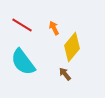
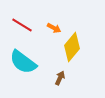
orange arrow: rotated 144 degrees clockwise
cyan semicircle: rotated 16 degrees counterclockwise
brown arrow: moved 5 px left, 4 px down; rotated 64 degrees clockwise
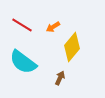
orange arrow: moved 1 px left, 1 px up; rotated 120 degrees clockwise
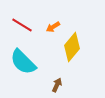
cyan semicircle: rotated 8 degrees clockwise
brown arrow: moved 3 px left, 7 px down
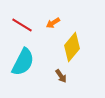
orange arrow: moved 4 px up
cyan semicircle: rotated 108 degrees counterclockwise
brown arrow: moved 4 px right, 9 px up; rotated 120 degrees clockwise
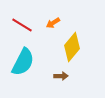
brown arrow: rotated 56 degrees counterclockwise
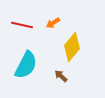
red line: rotated 20 degrees counterclockwise
cyan semicircle: moved 3 px right, 3 px down
brown arrow: rotated 136 degrees counterclockwise
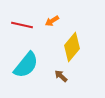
orange arrow: moved 1 px left, 2 px up
cyan semicircle: rotated 12 degrees clockwise
